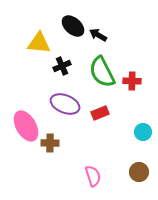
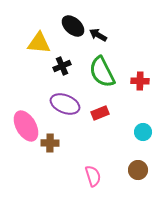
red cross: moved 8 px right
brown circle: moved 1 px left, 2 px up
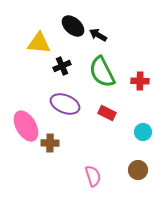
red rectangle: moved 7 px right; rotated 48 degrees clockwise
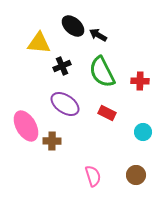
purple ellipse: rotated 12 degrees clockwise
brown cross: moved 2 px right, 2 px up
brown circle: moved 2 px left, 5 px down
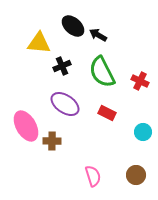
red cross: rotated 24 degrees clockwise
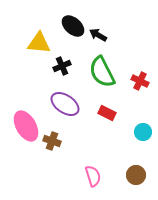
brown cross: rotated 18 degrees clockwise
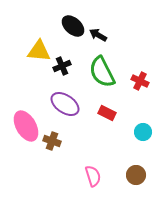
yellow triangle: moved 8 px down
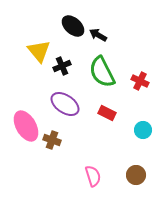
yellow triangle: rotated 45 degrees clockwise
cyan circle: moved 2 px up
brown cross: moved 1 px up
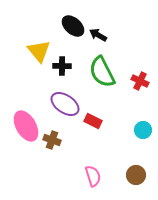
black cross: rotated 24 degrees clockwise
red rectangle: moved 14 px left, 8 px down
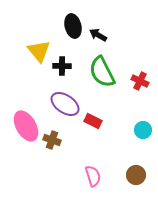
black ellipse: rotated 35 degrees clockwise
